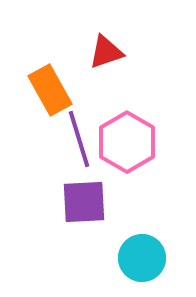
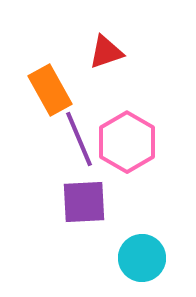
purple line: rotated 6 degrees counterclockwise
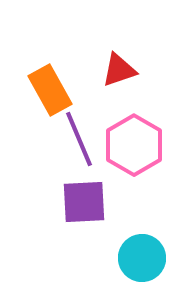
red triangle: moved 13 px right, 18 px down
pink hexagon: moved 7 px right, 3 px down
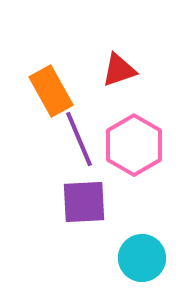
orange rectangle: moved 1 px right, 1 px down
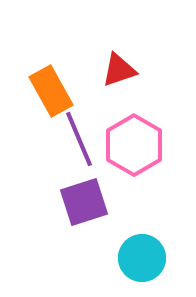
purple square: rotated 15 degrees counterclockwise
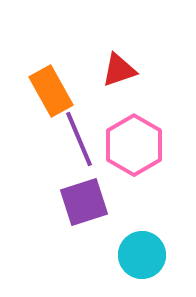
cyan circle: moved 3 px up
